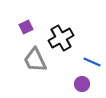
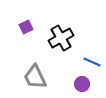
gray trapezoid: moved 17 px down
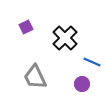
black cross: moved 4 px right; rotated 15 degrees counterclockwise
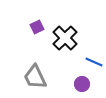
purple square: moved 11 px right
blue line: moved 2 px right
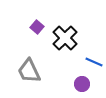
purple square: rotated 24 degrees counterclockwise
gray trapezoid: moved 6 px left, 6 px up
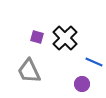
purple square: moved 10 px down; rotated 24 degrees counterclockwise
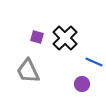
gray trapezoid: moved 1 px left
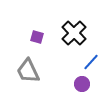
black cross: moved 9 px right, 5 px up
blue line: moved 3 px left; rotated 72 degrees counterclockwise
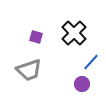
purple square: moved 1 px left
gray trapezoid: moved 1 px right, 1 px up; rotated 84 degrees counterclockwise
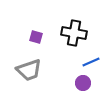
black cross: rotated 35 degrees counterclockwise
blue line: rotated 24 degrees clockwise
purple circle: moved 1 px right, 1 px up
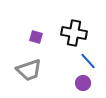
blue line: moved 3 px left, 1 px up; rotated 72 degrees clockwise
